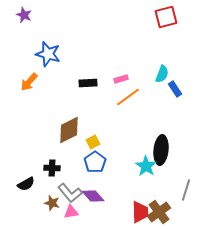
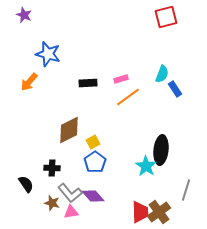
black semicircle: rotated 96 degrees counterclockwise
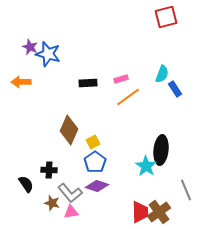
purple star: moved 6 px right, 32 px down
orange arrow: moved 8 px left; rotated 48 degrees clockwise
brown diamond: rotated 40 degrees counterclockwise
black cross: moved 3 px left, 2 px down
gray line: rotated 40 degrees counterclockwise
purple diamond: moved 4 px right, 10 px up; rotated 30 degrees counterclockwise
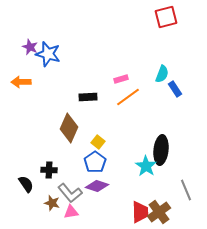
black rectangle: moved 14 px down
brown diamond: moved 2 px up
yellow square: moved 5 px right; rotated 24 degrees counterclockwise
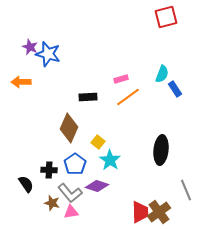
blue pentagon: moved 20 px left, 2 px down
cyan star: moved 36 px left, 6 px up
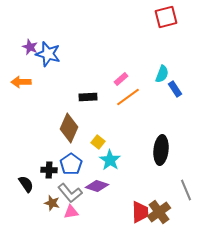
pink rectangle: rotated 24 degrees counterclockwise
blue pentagon: moved 4 px left
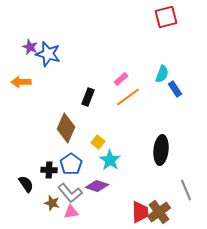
black rectangle: rotated 66 degrees counterclockwise
brown diamond: moved 3 px left
